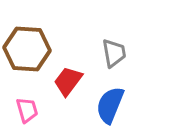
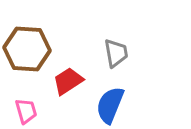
gray trapezoid: moved 2 px right
red trapezoid: rotated 20 degrees clockwise
pink trapezoid: moved 1 px left, 1 px down
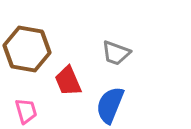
brown hexagon: rotated 6 degrees clockwise
gray trapezoid: rotated 120 degrees clockwise
red trapezoid: rotated 80 degrees counterclockwise
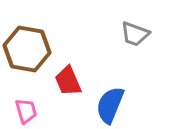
gray trapezoid: moved 19 px right, 19 px up
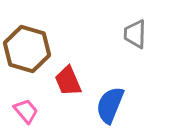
gray trapezoid: rotated 72 degrees clockwise
brown hexagon: rotated 6 degrees clockwise
pink trapezoid: rotated 24 degrees counterclockwise
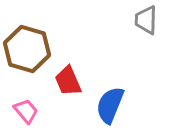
gray trapezoid: moved 11 px right, 14 px up
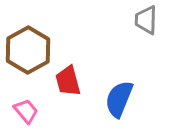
brown hexagon: moved 1 px right, 1 px down; rotated 15 degrees clockwise
red trapezoid: rotated 8 degrees clockwise
blue semicircle: moved 9 px right, 6 px up
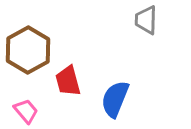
blue semicircle: moved 4 px left
